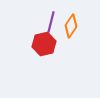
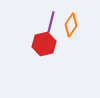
orange diamond: moved 1 px up
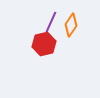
purple line: rotated 10 degrees clockwise
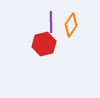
purple line: rotated 25 degrees counterclockwise
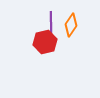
red hexagon: moved 1 px right, 2 px up
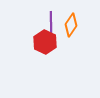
red hexagon: rotated 20 degrees counterclockwise
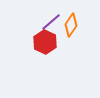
purple line: rotated 50 degrees clockwise
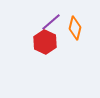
orange diamond: moved 4 px right, 3 px down; rotated 20 degrees counterclockwise
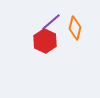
red hexagon: moved 1 px up
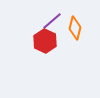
purple line: moved 1 px right, 1 px up
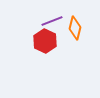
purple line: rotated 20 degrees clockwise
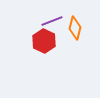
red hexagon: moved 1 px left
